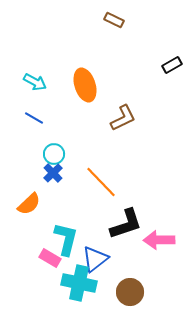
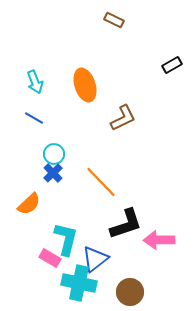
cyan arrow: rotated 40 degrees clockwise
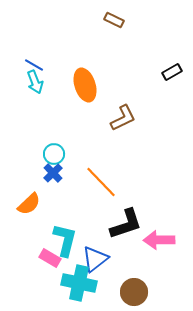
black rectangle: moved 7 px down
blue line: moved 53 px up
cyan L-shape: moved 1 px left, 1 px down
brown circle: moved 4 px right
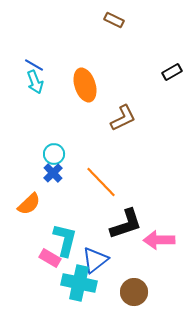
blue triangle: moved 1 px down
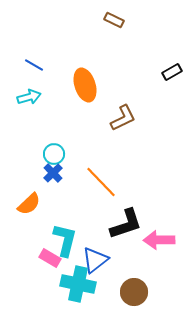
cyan arrow: moved 6 px left, 15 px down; rotated 85 degrees counterclockwise
cyan cross: moved 1 px left, 1 px down
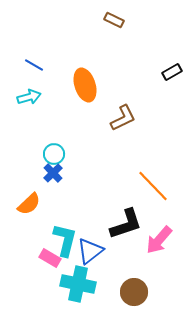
orange line: moved 52 px right, 4 px down
pink arrow: rotated 48 degrees counterclockwise
blue triangle: moved 5 px left, 9 px up
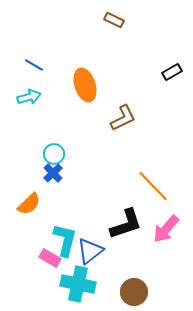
pink arrow: moved 7 px right, 11 px up
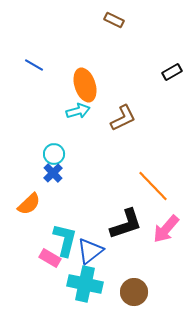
cyan arrow: moved 49 px right, 14 px down
cyan cross: moved 7 px right
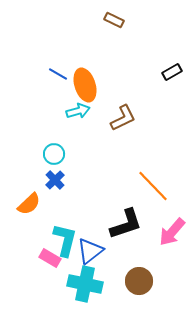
blue line: moved 24 px right, 9 px down
blue cross: moved 2 px right, 7 px down
pink arrow: moved 6 px right, 3 px down
brown circle: moved 5 px right, 11 px up
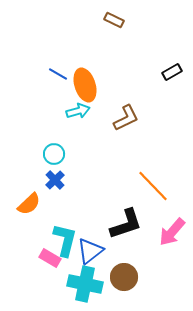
brown L-shape: moved 3 px right
brown circle: moved 15 px left, 4 px up
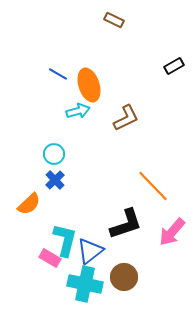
black rectangle: moved 2 px right, 6 px up
orange ellipse: moved 4 px right
